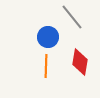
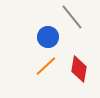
red diamond: moved 1 px left, 7 px down
orange line: rotated 45 degrees clockwise
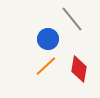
gray line: moved 2 px down
blue circle: moved 2 px down
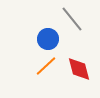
red diamond: rotated 24 degrees counterclockwise
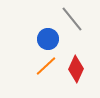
red diamond: moved 3 px left; rotated 40 degrees clockwise
